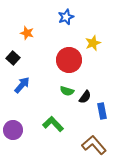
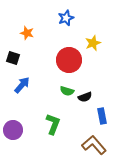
blue star: moved 1 px down
black square: rotated 24 degrees counterclockwise
black semicircle: rotated 32 degrees clockwise
blue rectangle: moved 5 px down
green L-shape: rotated 65 degrees clockwise
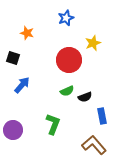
green semicircle: rotated 40 degrees counterclockwise
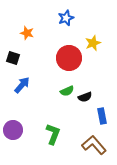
red circle: moved 2 px up
green L-shape: moved 10 px down
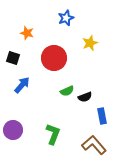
yellow star: moved 3 px left
red circle: moved 15 px left
